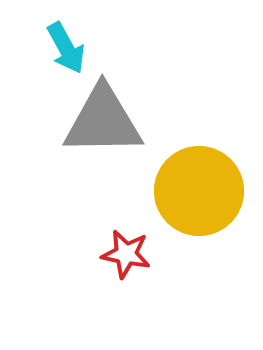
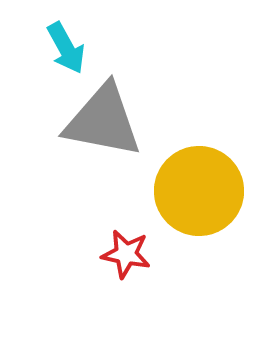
gray triangle: rotated 12 degrees clockwise
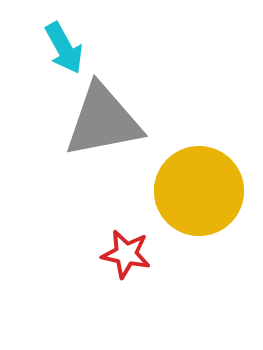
cyan arrow: moved 2 px left
gray triangle: rotated 22 degrees counterclockwise
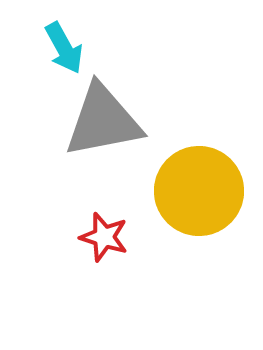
red star: moved 22 px left, 17 px up; rotated 6 degrees clockwise
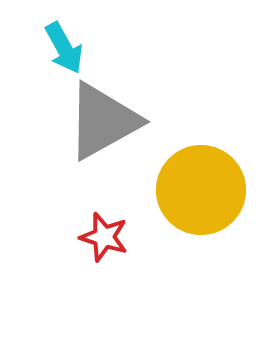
gray triangle: rotated 18 degrees counterclockwise
yellow circle: moved 2 px right, 1 px up
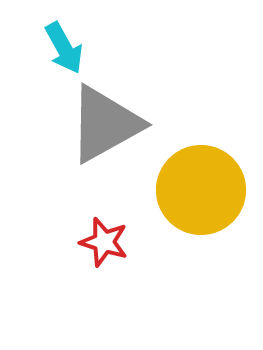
gray triangle: moved 2 px right, 3 px down
red star: moved 5 px down
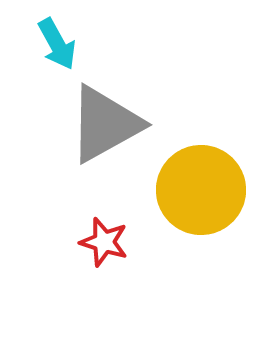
cyan arrow: moved 7 px left, 4 px up
